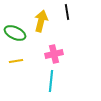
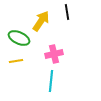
yellow arrow: rotated 20 degrees clockwise
green ellipse: moved 4 px right, 5 px down
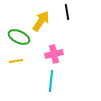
green ellipse: moved 1 px up
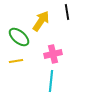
green ellipse: rotated 15 degrees clockwise
pink cross: moved 1 px left
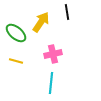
yellow arrow: moved 1 px down
green ellipse: moved 3 px left, 4 px up
yellow line: rotated 24 degrees clockwise
cyan line: moved 2 px down
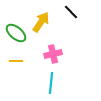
black line: moved 4 px right; rotated 35 degrees counterclockwise
yellow line: rotated 16 degrees counterclockwise
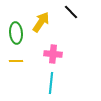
green ellipse: rotated 45 degrees clockwise
pink cross: rotated 18 degrees clockwise
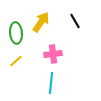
black line: moved 4 px right, 9 px down; rotated 14 degrees clockwise
pink cross: rotated 12 degrees counterclockwise
yellow line: rotated 40 degrees counterclockwise
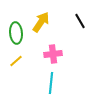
black line: moved 5 px right
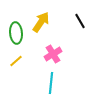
pink cross: rotated 24 degrees counterclockwise
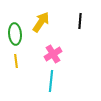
black line: rotated 35 degrees clockwise
green ellipse: moved 1 px left, 1 px down
yellow line: rotated 56 degrees counterclockwise
cyan line: moved 2 px up
